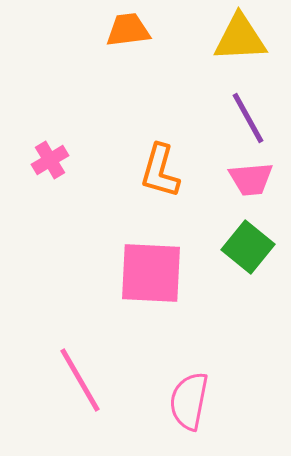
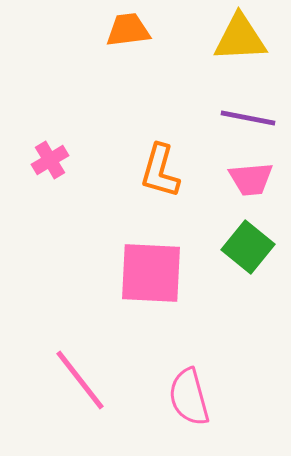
purple line: rotated 50 degrees counterclockwise
pink line: rotated 8 degrees counterclockwise
pink semicircle: moved 4 px up; rotated 26 degrees counterclockwise
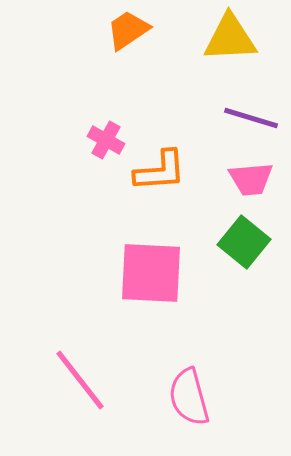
orange trapezoid: rotated 27 degrees counterclockwise
yellow triangle: moved 10 px left
purple line: moved 3 px right; rotated 6 degrees clockwise
pink cross: moved 56 px right, 20 px up; rotated 30 degrees counterclockwise
orange L-shape: rotated 110 degrees counterclockwise
green square: moved 4 px left, 5 px up
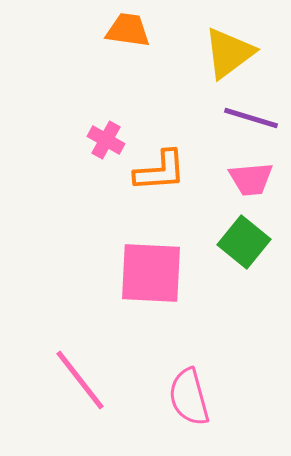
orange trapezoid: rotated 42 degrees clockwise
yellow triangle: moved 1 px left, 15 px down; rotated 34 degrees counterclockwise
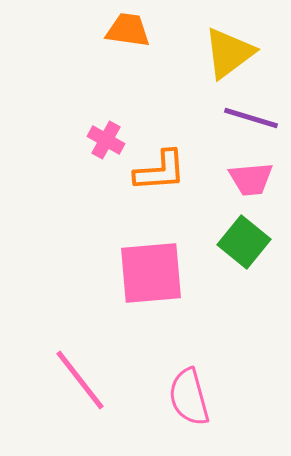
pink square: rotated 8 degrees counterclockwise
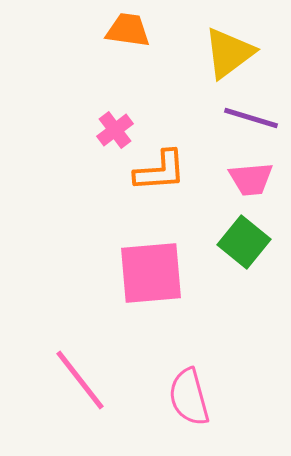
pink cross: moved 9 px right, 10 px up; rotated 24 degrees clockwise
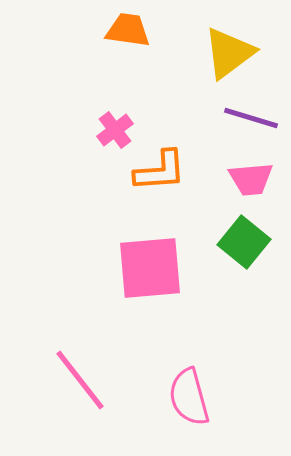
pink square: moved 1 px left, 5 px up
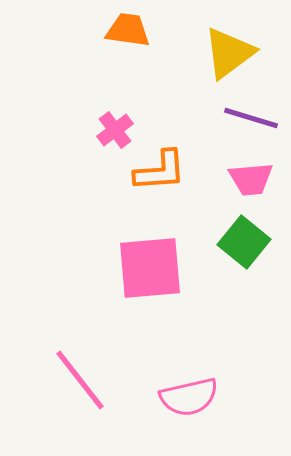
pink semicircle: rotated 88 degrees counterclockwise
